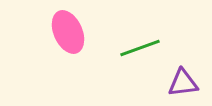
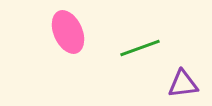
purple triangle: moved 1 px down
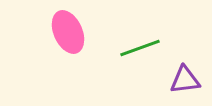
purple triangle: moved 2 px right, 4 px up
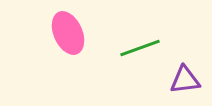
pink ellipse: moved 1 px down
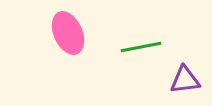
green line: moved 1 px right, 1 px up; rotated 9 degrees clockwise
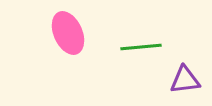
green line: rotated 6 degrees clockwise
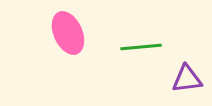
purple triangle: moved 2 px right, 1 px up
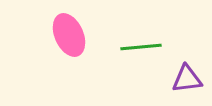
pink ellipse: moved 1 px right, 2 px down
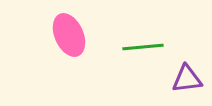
green line: moved 2 px right
